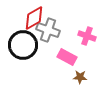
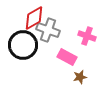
brown star: rotated 16 degrees counterclockwise
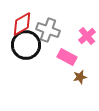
red diamond: moved 12 px left, 6 px down
pink cross: rotated 30 degrees clockwise
black circle: moved 3 px right
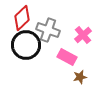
red diamond: moved 6 px up; rotated 15 degrees counterclockwise
pink cross: moved 4 px left, 1 px up
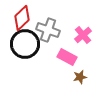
black circle: moved 1 px left, 1 px up
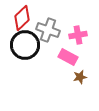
pink cross: moved 5 px left; rotated 30 degrees clockwise
black circle: moved 1 px down
pink rectangle: moved 1 px right
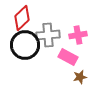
gray cross: moved 5 px down; rotated 25 degrees counterclockwise
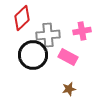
pink cross: moved 4 px right, 4 px up
black circle: moved 8 px right, 10 px down
brown star: moved 11 px left, 12 px down
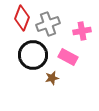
red diamond: rotated 25 degrees counterclockwise
gray cross: moved 11 px up; rotated 15 degrees counterclockwise
brown star: moved 17 px left, 11 px up
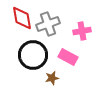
red diamond: rotated 30 degrees counterclockwise
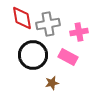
gray cross: rotated 10 degrees clockwise
pink cross: moved 3 px left, 1 px down
brown star: moved 5 px down
